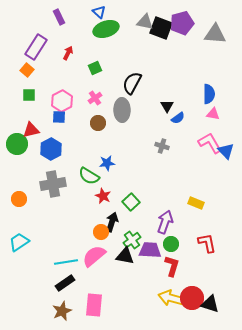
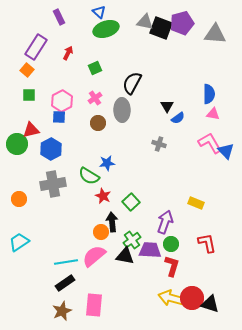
gray cross at (162, 146): moved 3 px left, 2 px up
black arrow at (112, 222): rotated 24 degrees counterclockwise
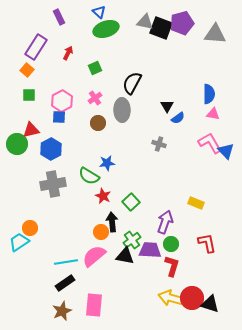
orange circle at (19, 199): moved 11 px right, 29 px down
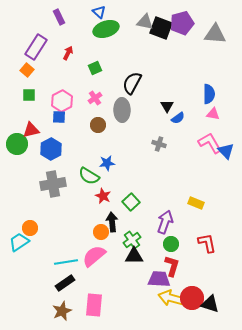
brown circle at (98, 123): moved 2 px down
purple trapezoid at (150, 250): moved 9 px right, 29 px down
black triangle at (125, 256): moved 9 px right; rotated 12 degrees counterclockwise
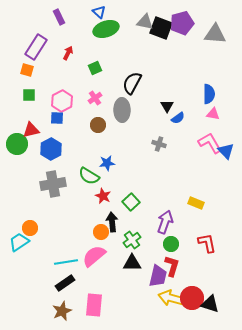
orange square at (27, 70): rotated 24 degrees counterclockwise
blue square at (59, 117): moved 2 px left, 1 px down
black triangle at (134, 256): moved 2 px left, 7 px down
purple trapezoid at (159, 279): moved 1 px left, 3 px up; rotated 100 degrees clockwise
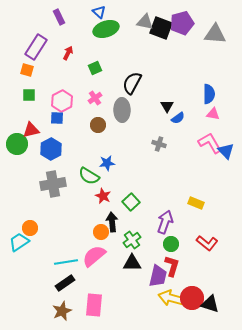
red L-shape at (207, 243): rotated 140 degrees clockwise
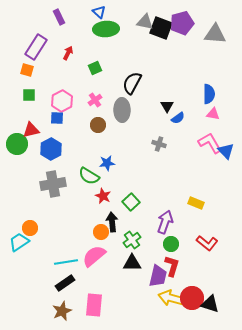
green ellipse at (106, 29): rotated 15 degrees clockwise
pink cross at (95, 98): moved 2 px down
